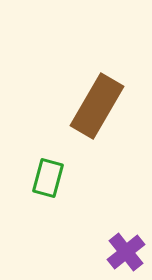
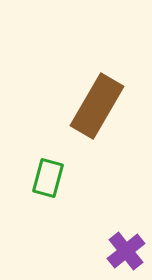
purple cross: moved 1 px up
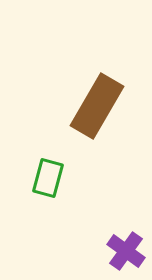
purple cross: rotated 15 degrees counterclockwise
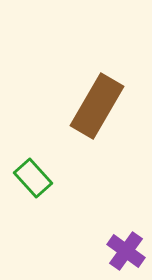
green rectangle: moved 15 px left; rotated 57 degrees counterclockwise
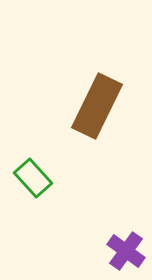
brown rectangle: rotated 4 degrees counterclockwise
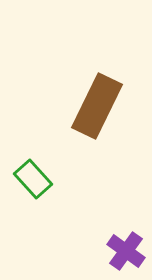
green rectangle: moved 1 px down
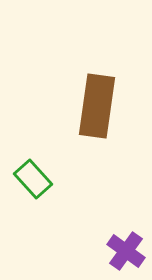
brown rectangle: rotated 18 degrees counterclockwise
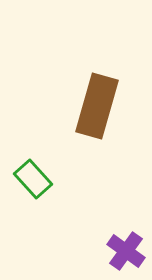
brown rectangle: rotated 8 degrees clockwise
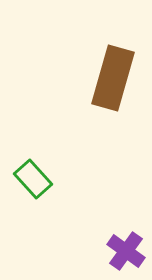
brown rectangle: moved 16 px right, 28 px up
